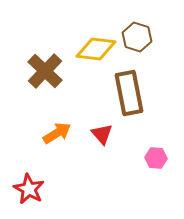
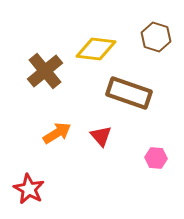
brown hexagon: moved 19 px right
brown cross: rotated 6 degrees clockwise
brown rectangle: rotated 60 degrees counterclockwise
red triangle: moved 1 px left, 2 px down
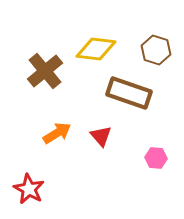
brown hexagon: moved 13 px down
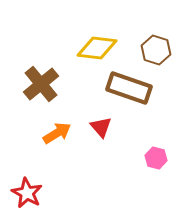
yellow diamond: moved 1 px right, 1 px up
brown cross: moved 4 px left, 13 px down
brown rectangle: moved 5 px up
red triangle: moved 9 px up
pink hexagon: rotated 10 degrees clockwise
red star: moved 2 px left, 4 px down
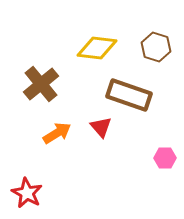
brown hexagon: moved 3 px up
brown rectangle: moved 7 px down
pink hexagon: moved 9 px right; rotated 15 degrees counterclockwise
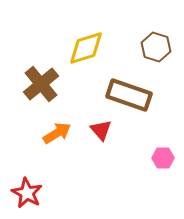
yellow diamond: moved 11 px left; rotated 24 degrees counterclockwise
red triangle: moved 3 px down
pink hexagon: moved 2 px left
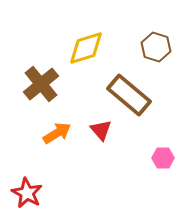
brown rectangle: rotated 21 degrees clockwise
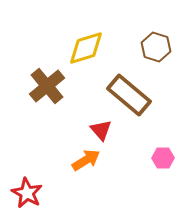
brown cross: moved 6 px right, 2 px down
orange arrow: moved 29 px right, 27 px down
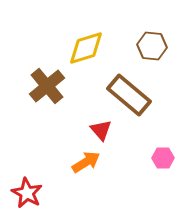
brown hexagon: moved 4 px left, 1 px up; rotated 12 degrees counterclockwise
orange arrow: moved 2 px down
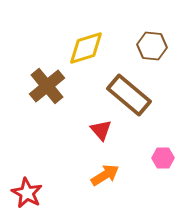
orange arrow: moved 19 px right, 13 px down
